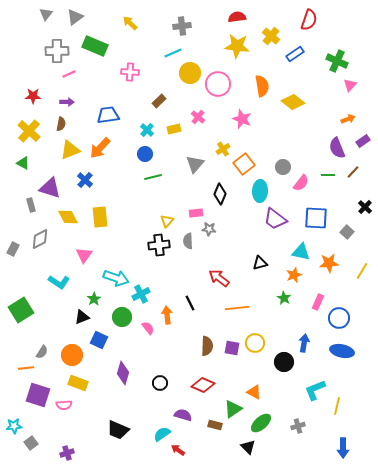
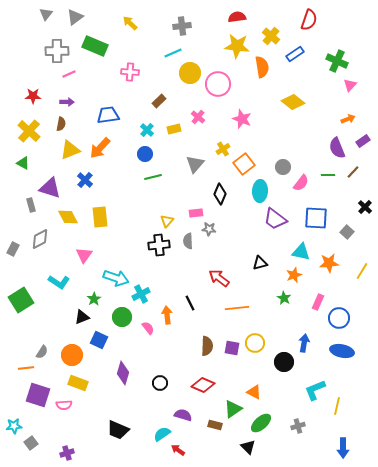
orange semicircle at (262, 86): moved 19 px up
green square at (21, 310): moved 10 px up
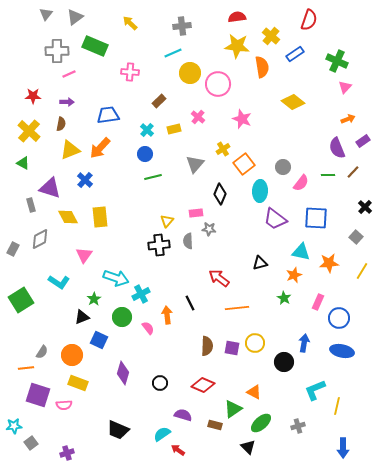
pink triangle at (350, 85): moved 5 px left, 2 px down
gray square at (347, 232): moved 9 px right, 5 px down
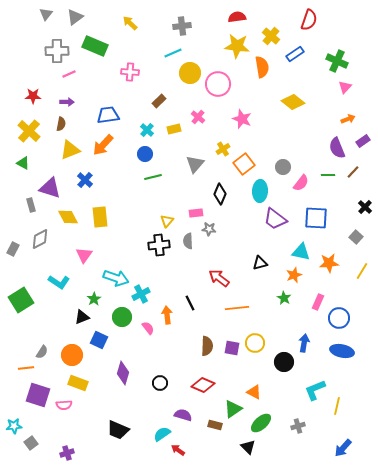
orange arrow at (100, 148): moved 3 px right, 3 px up
blue arrow at (343, 448): rotated 42 degrees clockwise
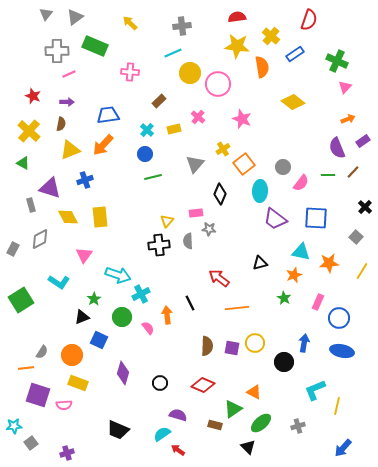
red star at (33, 96): rotated 21 degrees clockwise
blue cross at (85, 180): rotated 28 degrees clockwise
cyan arrow at (116, 278): moved 2 px right, 3 px up
purple semicircle at (183, 415): moved 5 px left
